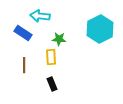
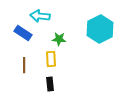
yellow rectangle: moved 2 px down
black rectangle: moved 2 px left; rotated 16 degrees clockwise
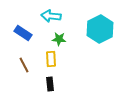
cyan arrow: moved 11 px right
brown line: rotated 28 degrees counterclockwise
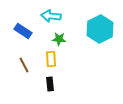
blue rectangle: moved 2 px up
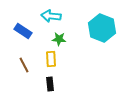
cyan hexagon: moved 2 px right, 1 px up; rotated 12 degrees counterclockwise
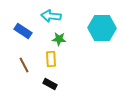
cyan hexagon: rotated 20 degrees counterclockwise
black rectangle: rotated 56 degrees counterclockwise
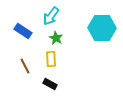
cyan arrow: rotated 60 degrees counterclockwise
green star: moved 3 px left, 1 px up; rotated 24 degrees clockwise
brown line: moved 1 px right, 1 px down
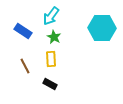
green star: moved 2 px left, 1 px up
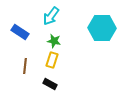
blue rectangle: moved 3 px left, 1 px down
green star: moved 4 px down; rotated 16 degrees counterclockwise
yellow rectangle: moved 1 px right, 1 px down; rotated 21 degrees clockwise
brown line: rotated 35 degrees clockwise
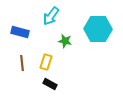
cyan hexagon: moved 4 px left, 1 px down
blue rectangle: rotated 18 degrees counterclockwise
green star: moved 11 px right
yellow rectangle: moved 6 px left, 2 px down
brown line: moved 3 px left, 3 px up; rotated 14 degrees counterclockwise
